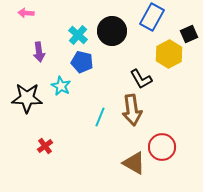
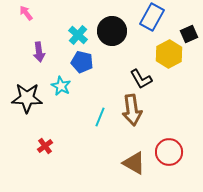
pink arrow: rotated 49 degrees clockwise
red circle: moved 7 px right, 5 px down
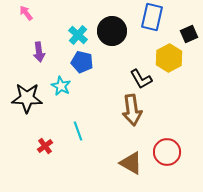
blue rectangle: rotated 16 degrees counterclockwise
yellow hexagon: moved 4 px down
cyan line: moved 22 px left, 14 px down; rotated 42 degrees counterclockwise
red circle: moved 2 px left
brown triangle: moved 3 px left
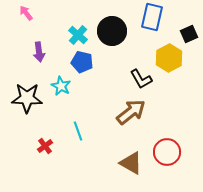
brown arrow: moved 1 px left, 2 px down; rotated 120 degrees counterclockwise
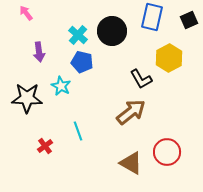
black square: moved 14 px up
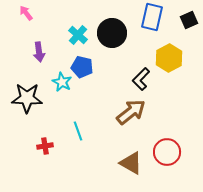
black circle: moved 2 px down
blue pentagon: moved 5 px down
black L-shape: rotated 75 degrees clockwise
cyan star: moved 1 px right, 4 px up
red cross: rotated 28 degrees clockwise
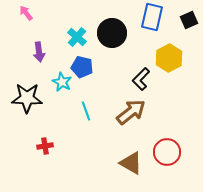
cyan cross: moved 1 px left, 2 px down
cyan line: moved 8 px right, 20 px up
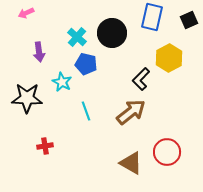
pink arrow: rotated 77 degrees counterclockwise
blue pentagon: moved 4 px right, 3 px up
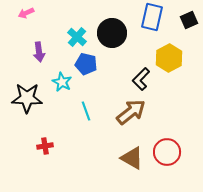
brown triangle: moved 1 px right, 5 px up
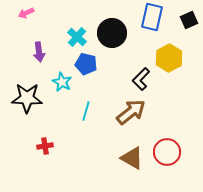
cyan line: rotated 36 degrees clockwise
